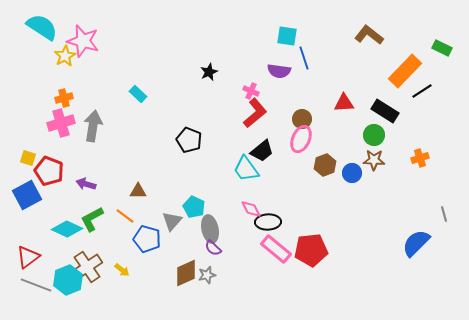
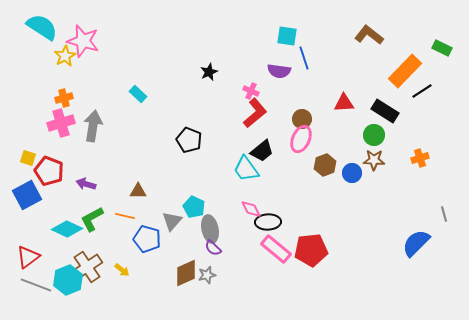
orange line at (125, 216): rotated 24 degrees counterclockwise
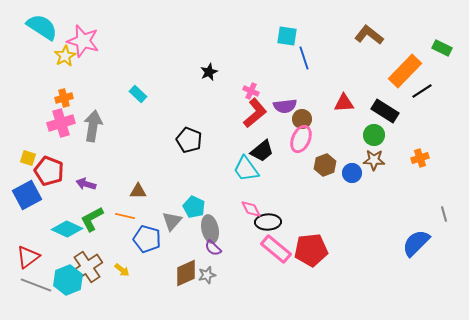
purple semicircle at (279, 71): moved 6 px right, 35 px down; rotated 15 degrees counterclockwise
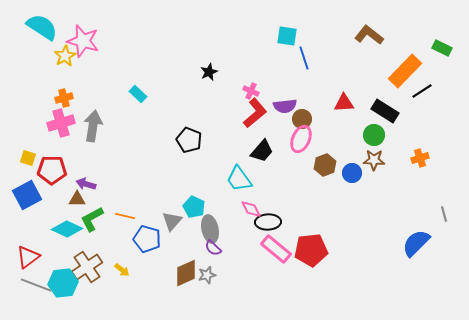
black trapezoid at (262, 151): rotated 10 degrees counterclockwise
cyan trapezoid at (246, 169): moved 7 px left, 10 px down
red pentagon at (49, 171): moved 3 px right, 1 px up; rotated 20 degrees counterclockwise
brown triangle at (138, 191): moved 61 px left, 8 px down
cyan hexagon at (68, 280): moved 5 px left, 3 px down; rotated 16 degrees clockwise
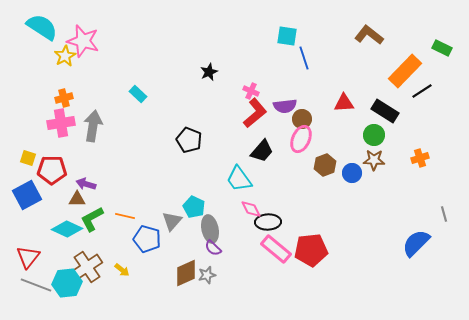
pink cross at (61, 123): rotated 8 degrees clockwise
red triangle at (28, 257): rotated 15 degrees counterclockwise
cyan hexagon at (63, 283): moved 4 px right
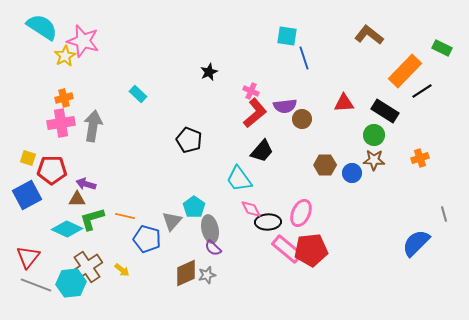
pink ellipse at (301, 139): moved 74 px down
brown hexagon at (325, 165): rotated 20 degrees clockwise
cyan pentagon at (194, 207): rotated 10 degrees clockwise
green L-shape at (92, 219): rotated 12 degrees clockwise
pink rectangle at (276, 249): moved 11 px right
cyan hexagon at (67, 283): moved 4 px right
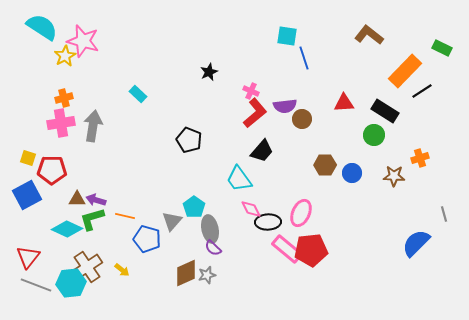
brown star at (374, 160): moved 20 px right, 16 px down
purple arrow at (86, 184): moved 10 px right, 16 px down
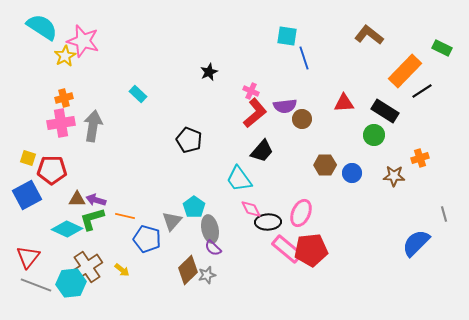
brown diamond at (186, 273): moved 2 px right, 3 px up; rotated 20 degrees counterclockwise
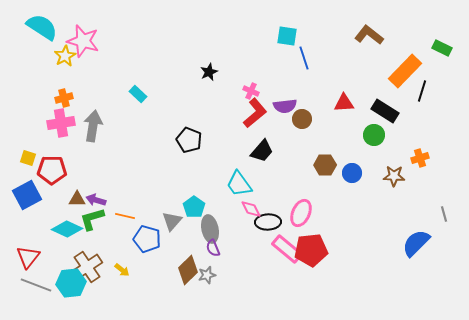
black line at (422, 91): rotated 40 degrees counterclockwise
cyan trapezoid at (239, 179): moved 5 px down
purple semicircle at (213, 248): rotated 24 degrees clockwise
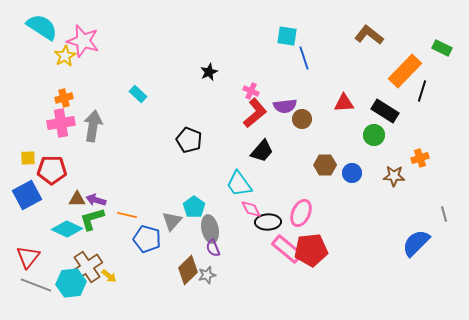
yellow square at (28, 158): rotated 21 degrees counterclockwise
orange line at (125, 216): moved 2 px right, 1 px up
yellow arrow at (122, 270): moved 13 px left, 6 px down
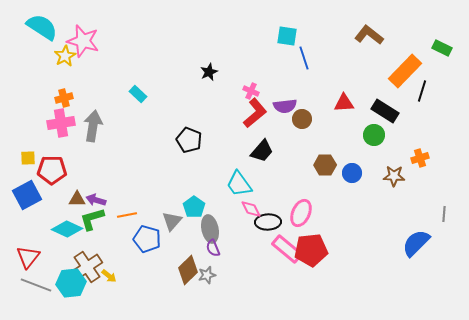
gray line at (444, 214): rotated 21 degrees clockwise
orange line at (127, 215): rotated 24 degrees counterclockwise
